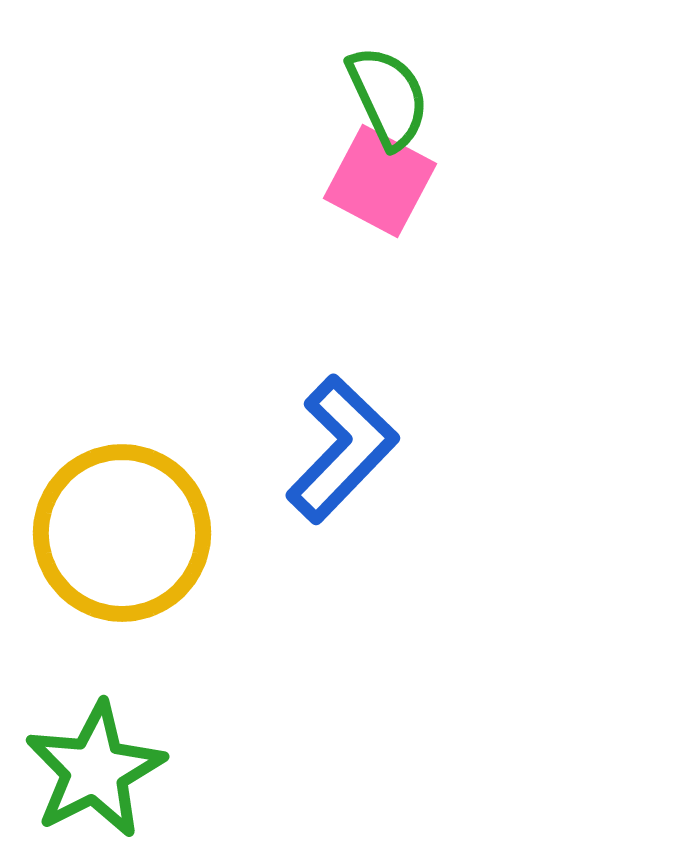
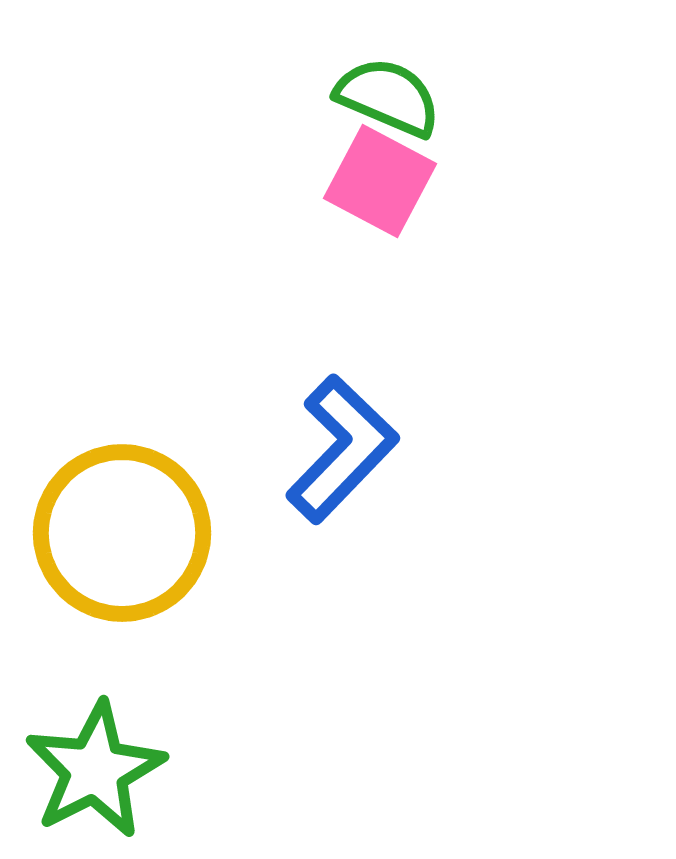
green semicircle: rotated 42 degrees counterclockwise
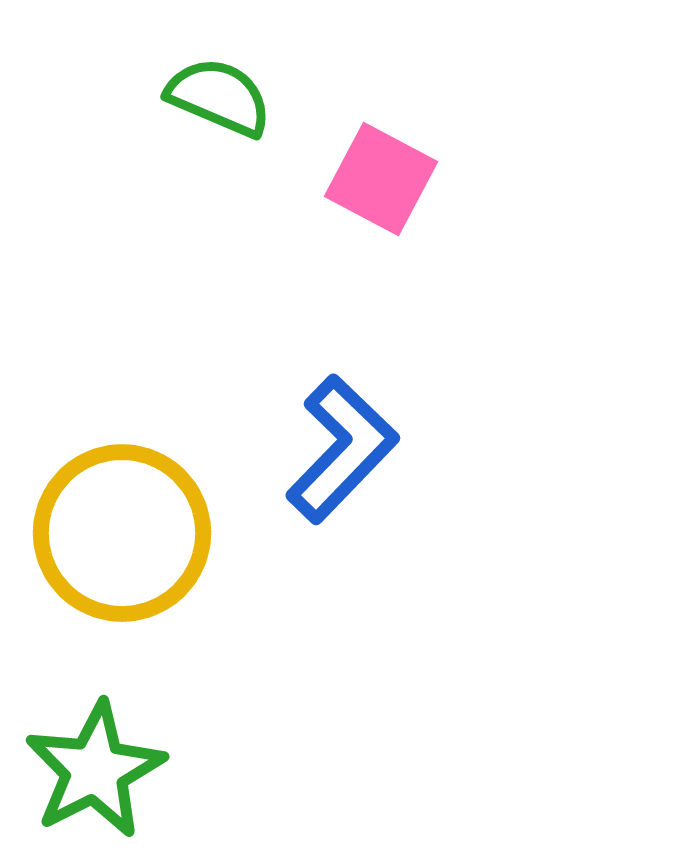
green semicircle: moved 169 px left
pink square: moved 1 px right, 2 px up
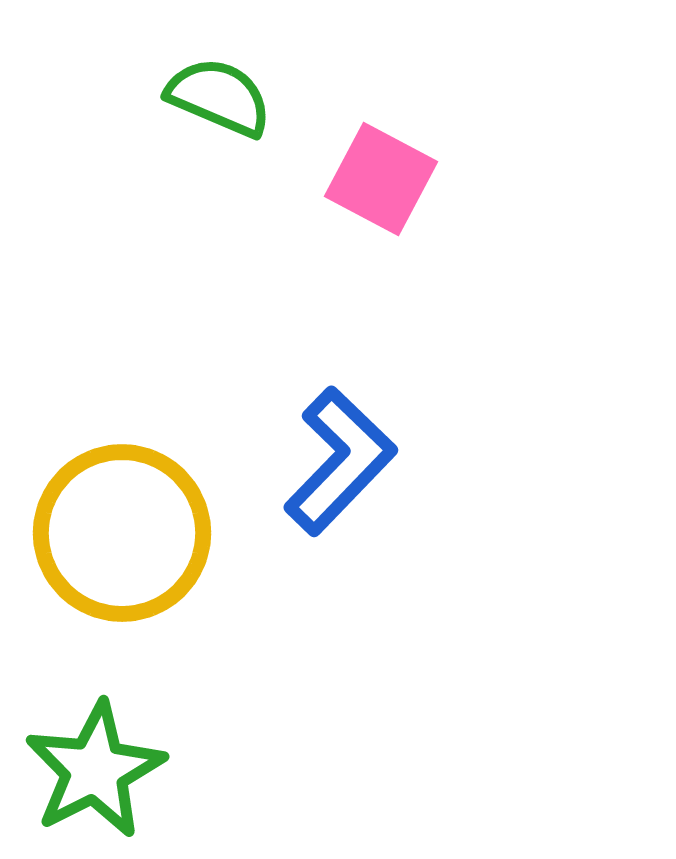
blue L-shape: moved 2 px left, 12 px down
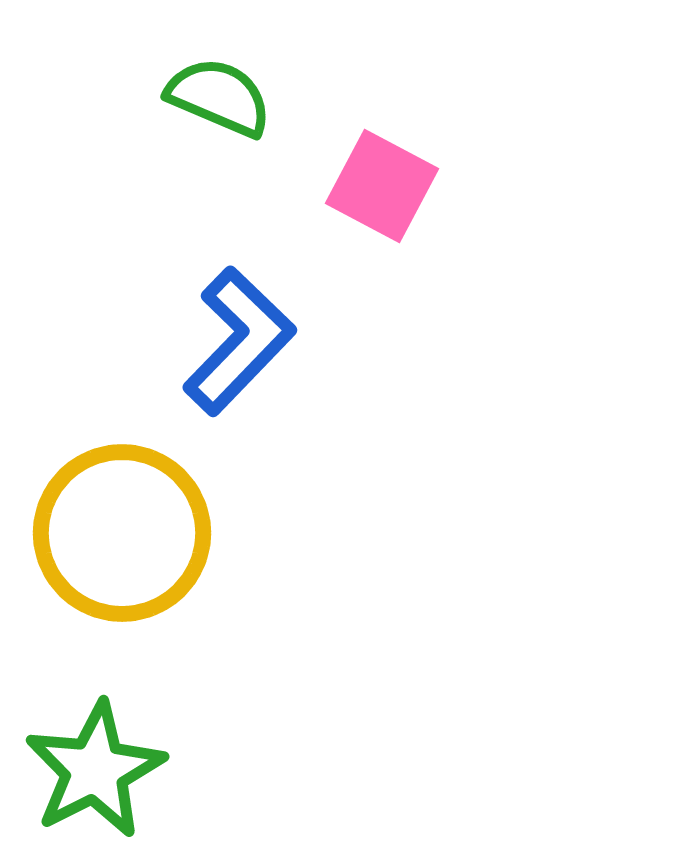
pink square: moved 1 px right, 7 px down
blue L-shape: moved 101 px left, 120 px up
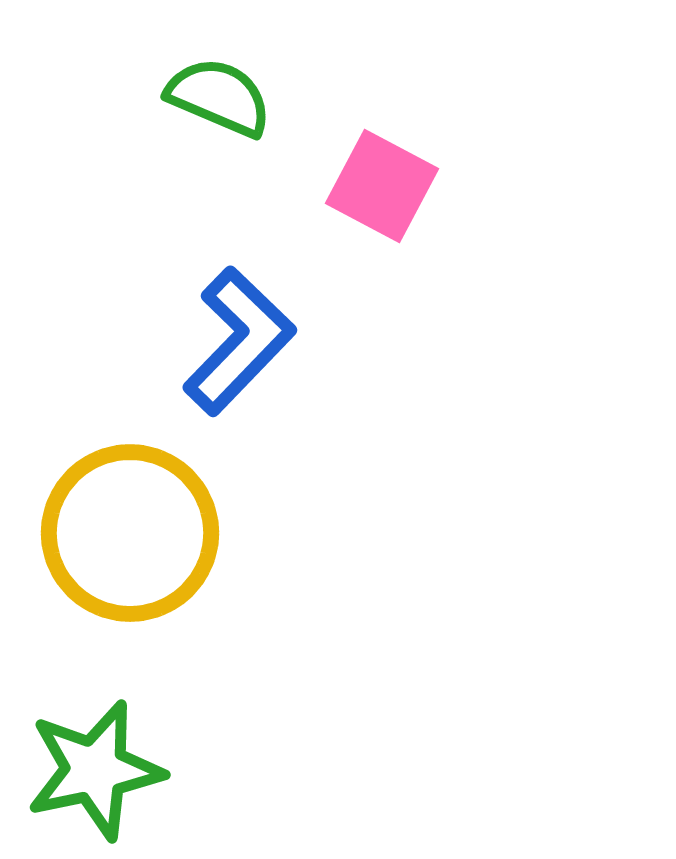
yellow circle: moved 8 px right
green star: rotated 15 degrees clockwise
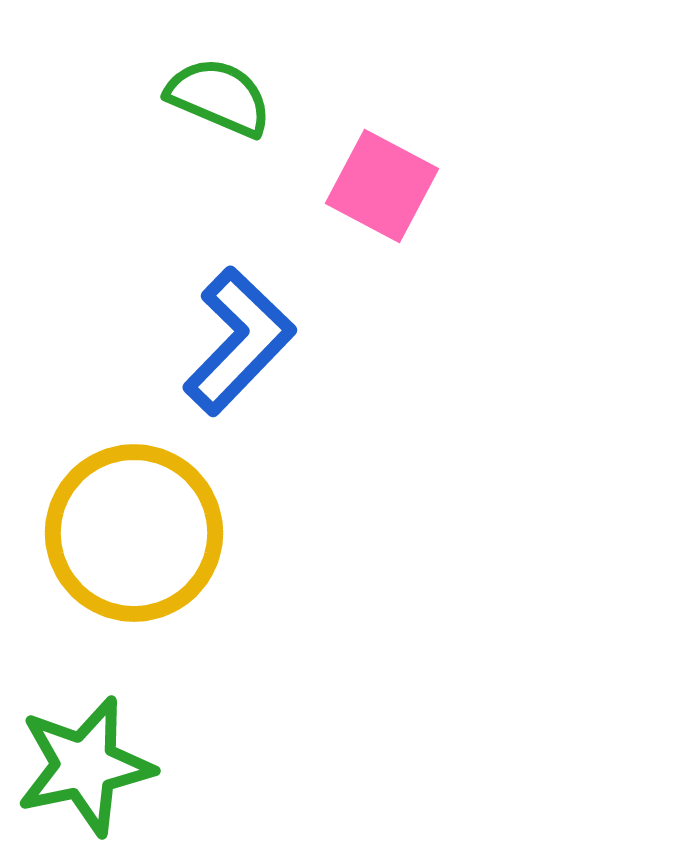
yellow circle: moved 4 px right
green star: moved 10 px left, 4 px up
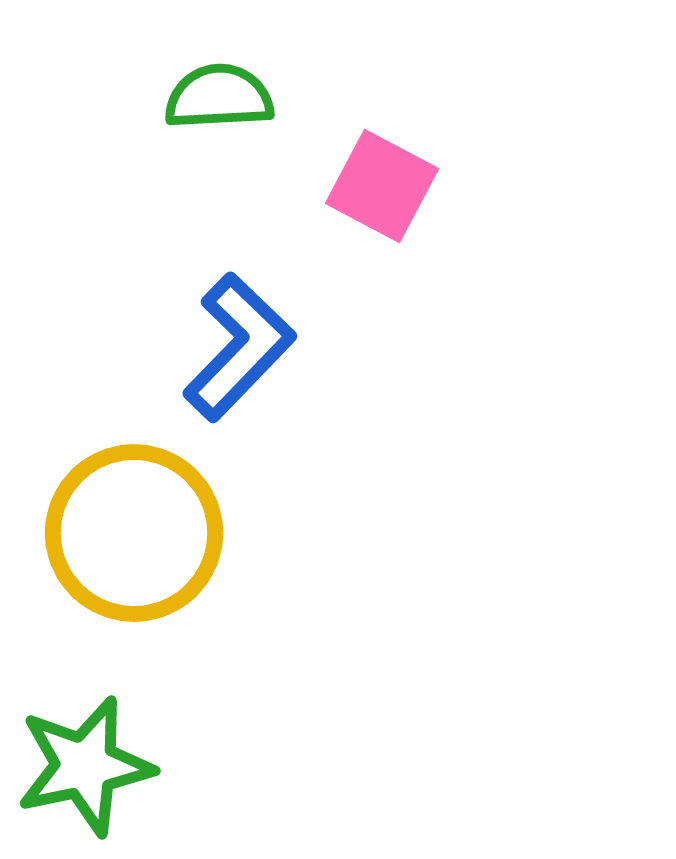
green semicircle: rotated 26 degrees counterclockwise
blue L-shape: moved 6 px down
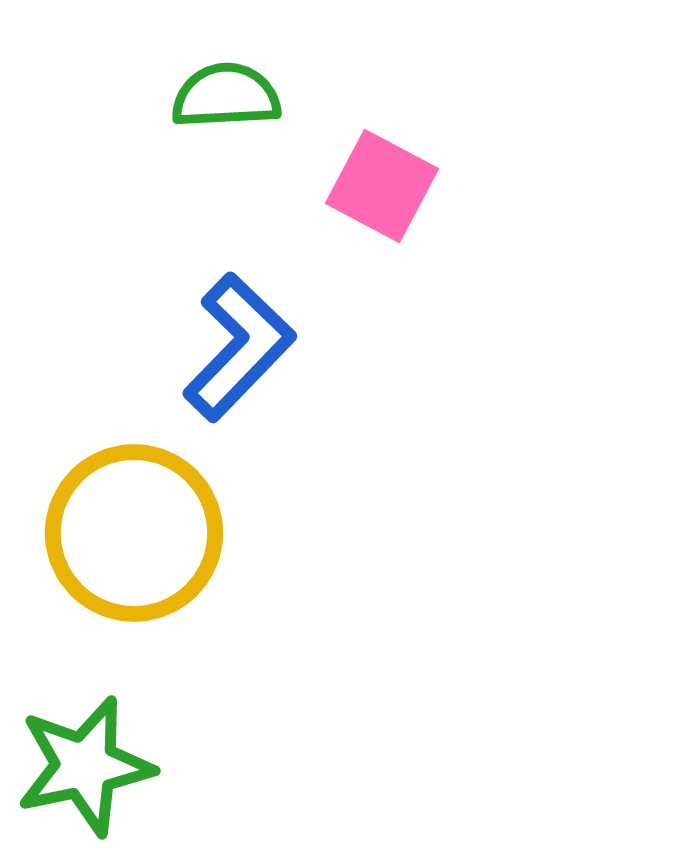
green semicircle: moved 7 px right, 1 px up
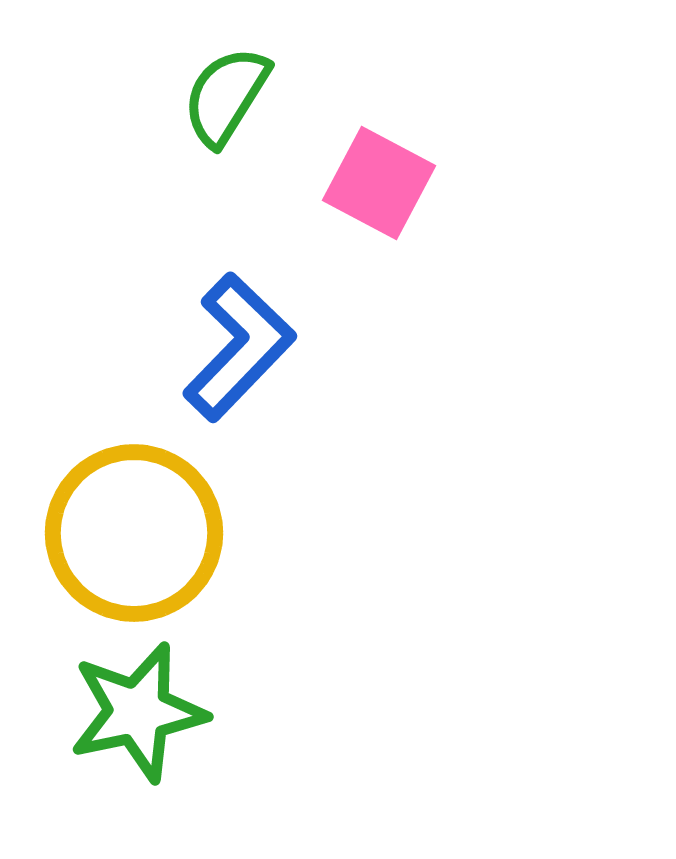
green semicircle: rotated 55 degrees counterclockwise
pink square: moved 3 px left, 3 px up
green star: moved 53 px right, 54 px up
